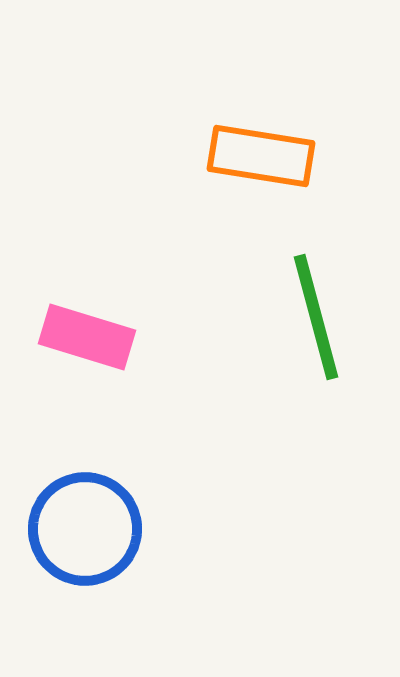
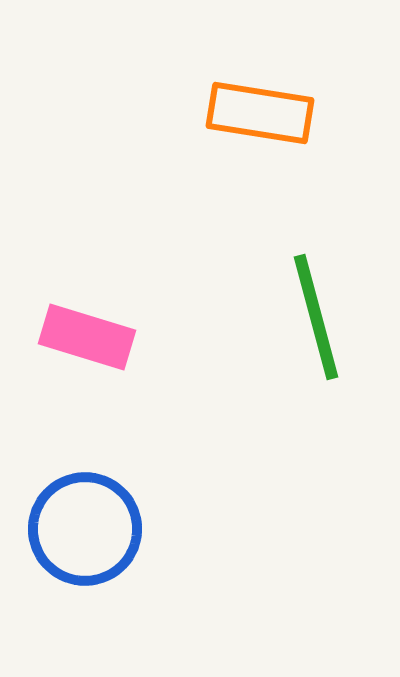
orange rectangle: moved 1 px left, 43 px up
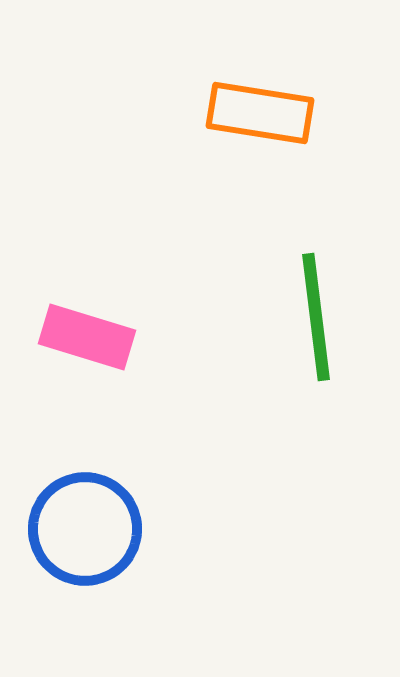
green line: rotated 8 degrees clockwise
